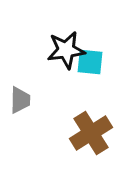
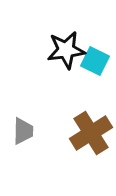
cyan square: moved 5 px right, 1 px up; rotated 20 degrees clockwise
gray trapezoid: moved 3 px right, 31 px down
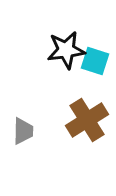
cyan square: rotated 8 degrees counterclockwise
brown cross: moved 4 px left, 13 px up
